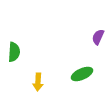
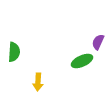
purple semicircle: moved 5 px down
green ellipse: moved 13 px up
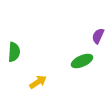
purple semicircle: moved 6 px up
yellow arrow: rotated 126 degrees counterclockwise
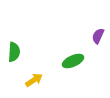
green ellipse: moved 9 px left
yellow arrow: moved 4 px left, 2 px up
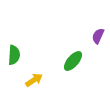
green semicircle: moved 3 px down
green ellipse: rotated 25 degrees counterclockwise
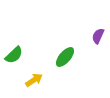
green semicircle: rotated 42 degrees clockwise
green ellipse: moved 8 px left, 4 px up
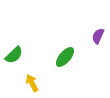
yellow arrow: moved 2 px left, 3 px down; rotated 84 degrees counterclockwise
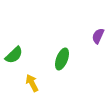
green ellipse: moved 3 px left, 2 px down; rotated 20 degrees counterclockwise
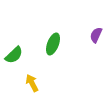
purple semicircle: moved 2 px left, 1 px up
green ellipse: moved 9 px left, 15 px up
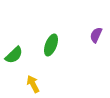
green ellipse: moved 2 px left, 1 px down
yellow arrow: moved 1 px right, 1 px down
